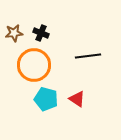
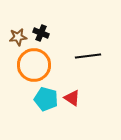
brown star: moved 4 px right, 4 px down
red triangle: moved 5 px left, 1 px up
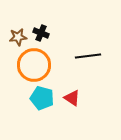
cyan pentagon: moved 4 px left, 1 px up
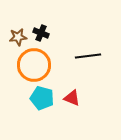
red triangle: rotated 12 degrees counterclockwise
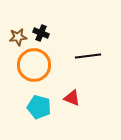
cyan pentagon: moved 3 px left, 9 px down
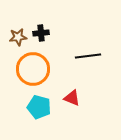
black cross: rotated 28 degrees counterclockwise
orange circle: moved 1 px left, 4 px down
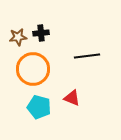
black line: moved 1 px left
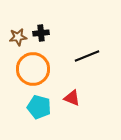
black line: rotated 15 degrees counterclockwise
